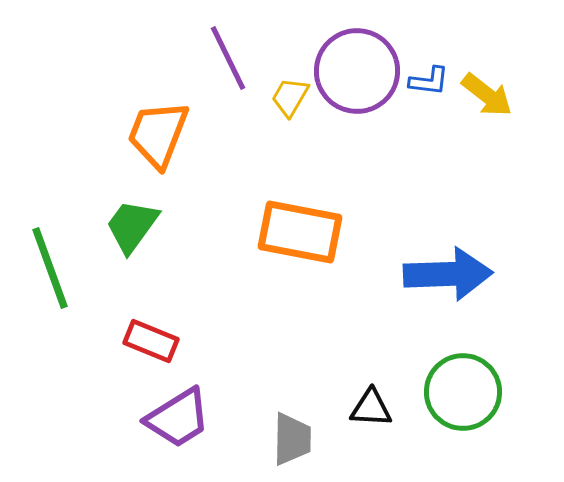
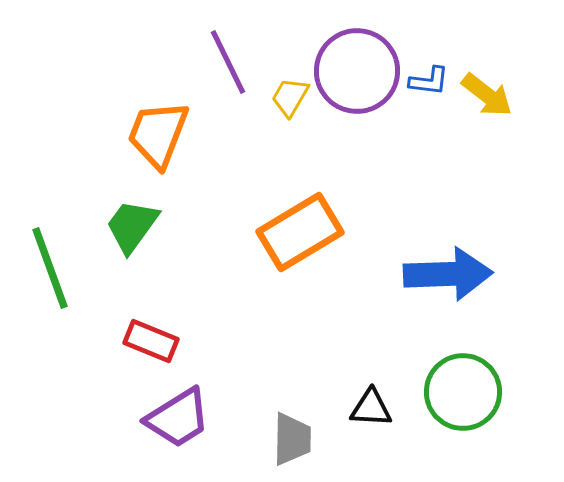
purple line: moved 4 px down
orange rectangle: rotated 42 degrees counterclockwise
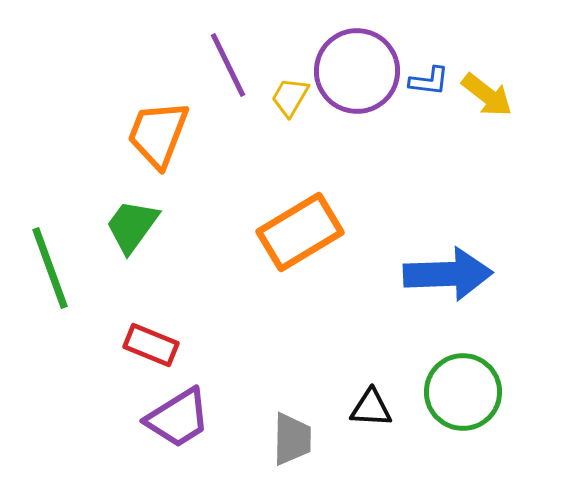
purple line: moved 3 px down
red rectangle: moved 4 px down
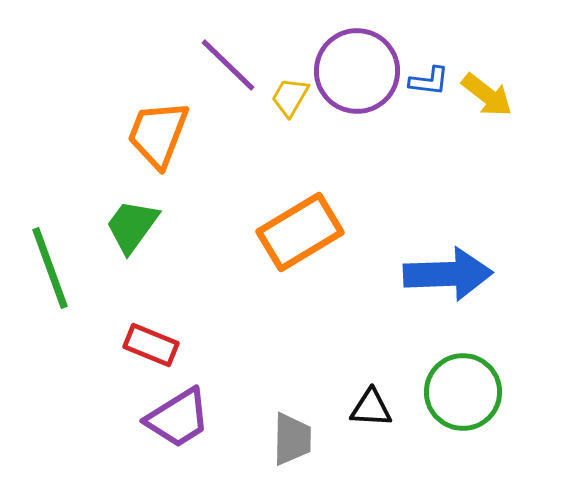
purple line: rotated 20 degrees counterclockwise
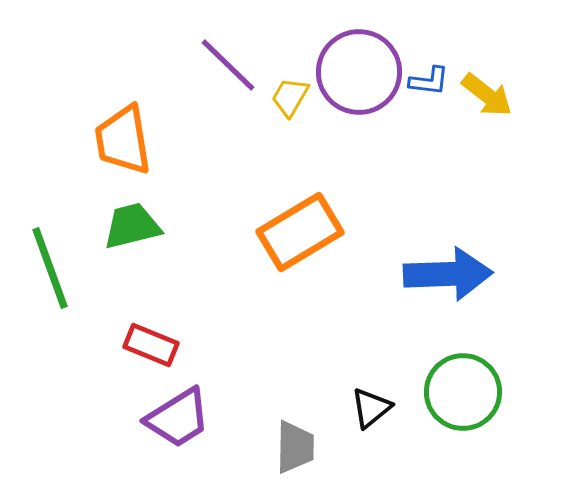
purple circle: moved 2 px right, 1 px down
orange trapezoid: moved 35 px left, 6 px down; rotated 30 degrees counterclockwise
green trapezoid: rotated 40 degrees clockwise
black triangle: rotated 42 degrees counterclockwise
gray trapezoid: moved 3 px right, 8 px down
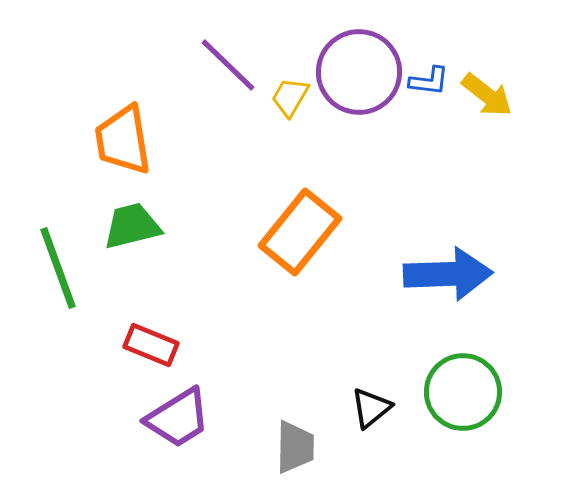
orange rectangle: rotated 20 degrees counterclockwise
green line: moved 8 px right
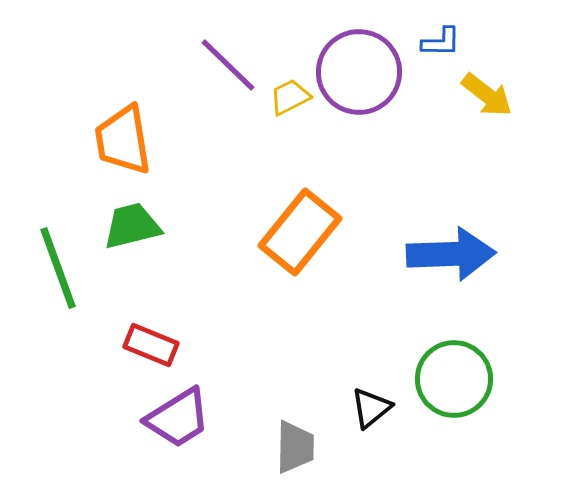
blue L-shape: moved 12 px right, 39 px up; rotated 6 degrees counterclockwise
yellow trapezoid: rotated 33 degrees clockwise
blue arrow: moved 3 px right, 20 px up
green circle: moved 9 px left, 13 px up
